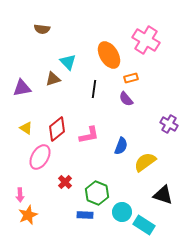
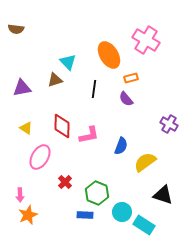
brown semicircle: moved 26 px left
brown triangle: moved 2 px right, 1 px down
red diamond: moved 5 px right, 3 px up; rotated 50 degrees counterclockwise
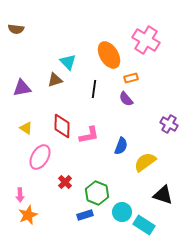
blue rectangle: rotated 21 degrees counterclockwise
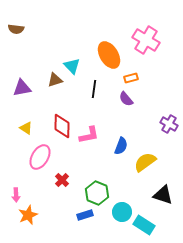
cyan triangle: moved 4 px right, 4 px down
red cross: moved 3 px left, 2 px up
pink arrow: moved 4 px left
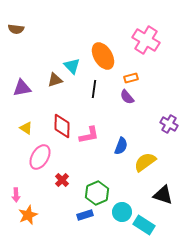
orange ellipse: moved 6 px left, 1 px down
purple semicircle: moved 1 px right, 2 px up
green hexagon: rotated 15 degrees clockwise
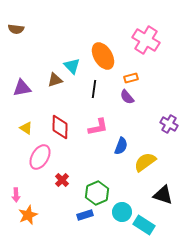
red diamond: moved 2 px left, 1 px down
pink L-shape: moved 9 px right, 8 px up
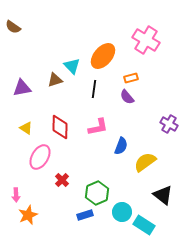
brown semicircle: moved 3 px left, 2 px up; rotated 28 degrees clockwise
orange ellipse: rotated 72 degrees clockwise
black triangle: rotated 20 degrees clockwise
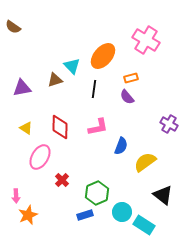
pink arrow: moved 1 px down
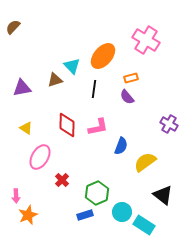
brown semicircle: rotated 98 degrees clockwise
red diamond: moved 7 px right, 2 px up
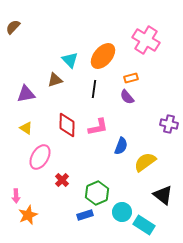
cyan triangle: moved 2 px left, 6 px up
purple triangle: moved 4 px right, 6 px down
purple cross: rotated 18 degrees counterclockwise
